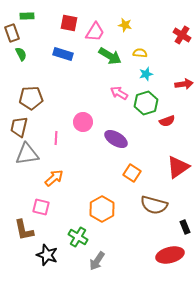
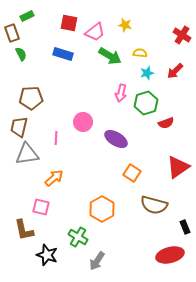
green rectangle: rotated 24 degrees counterclockwise
pink trapezoid: rotated 20 degrees clockwise
cyan star: moved 1 px right, 1 px up
red arrow: moved 9 px left, 13 px up; rotated 144 degrees clockwise
pink arrow: moved 2 px right; rotated 108 degrees counterclockwise
red semicircle: moved 1 px left, 2 px down
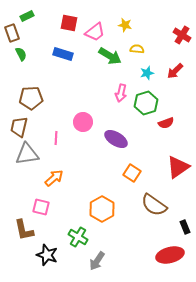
yellow semicircle: moved 3 px left, 4 px up
brown semicircle: rotated 20 degrees clockwise
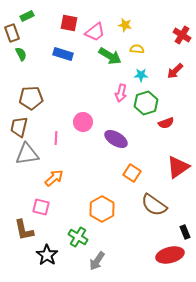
cyan star: moved 6 px left, 2 px down; rotated 16 degrees clockwise
black rectangle: moved 5 px down
black star: rotated 15 degrees clockwise
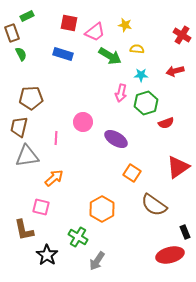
red arrow: rotated 30 degrees clockwise
gray triangle: moved 2 px down
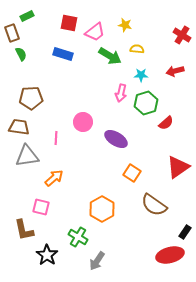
red semicircle: rotated 21 degrees counterclockwise
brown trapezoid: rotated 85 degrees clockwise
black rectangle: rotated 56 degrees clockwise
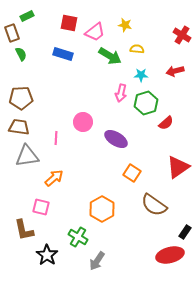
brown pentagon: moved 10 px left
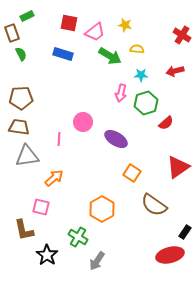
pink line: moved 3 px right, 1 px down
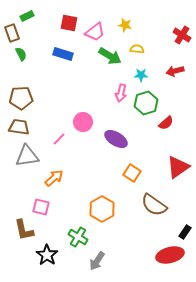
pink line: rotated 40 degrees clockwise
